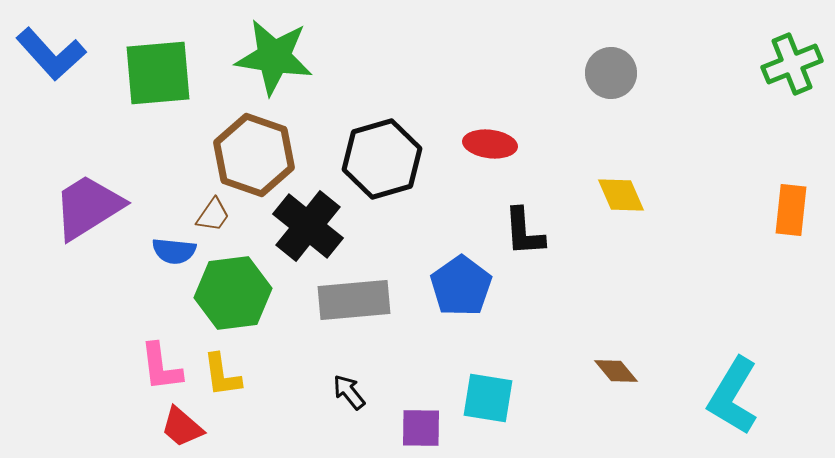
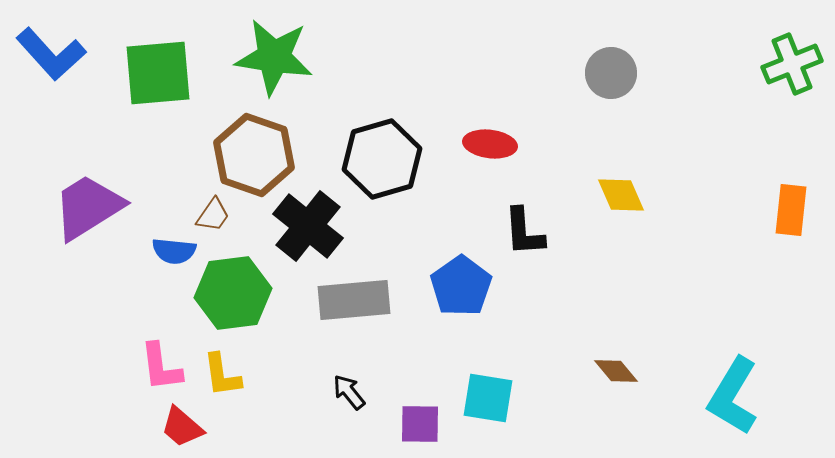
purple square: moved 1 px left, 4 px up
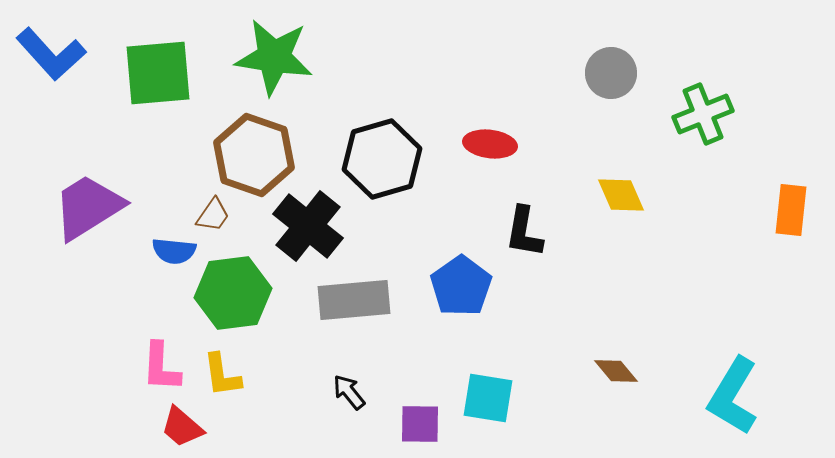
green cross: moved 89 px left, 50 px down
black L-shape: rotated 14 degrees clockwise
pink L-shape: rotated 10 degrees clockwise
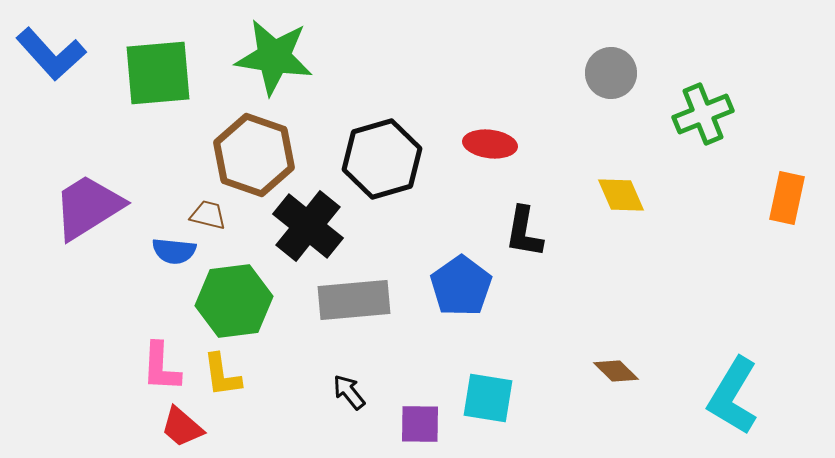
orange rectangle: moved 4 px left, 12 px up; rotated 6 degrees clockwise
brown trapezoid: moved 5 px left; rotated 111 degrees counterclockwise
green hexagon: moved 1 px right, 8 px down
brown diamond: rotated 6 degrees counterclockwise
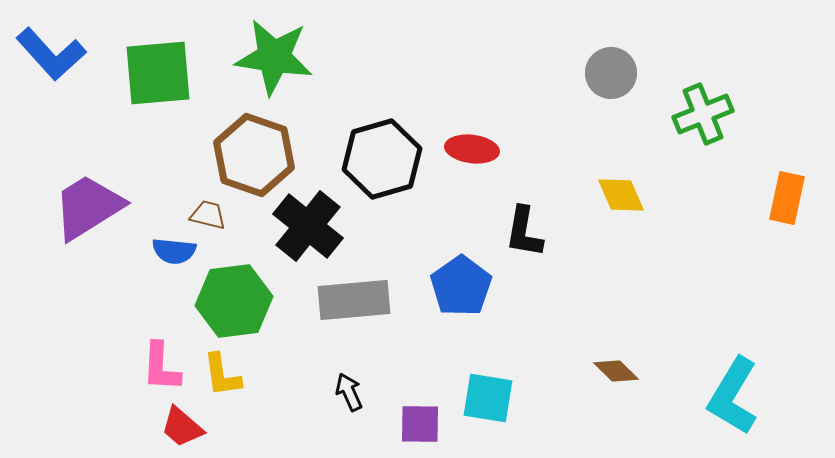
red ellipse: moved 18 px left, 5 px down
black arrow: rotated 15 degrees clockwise
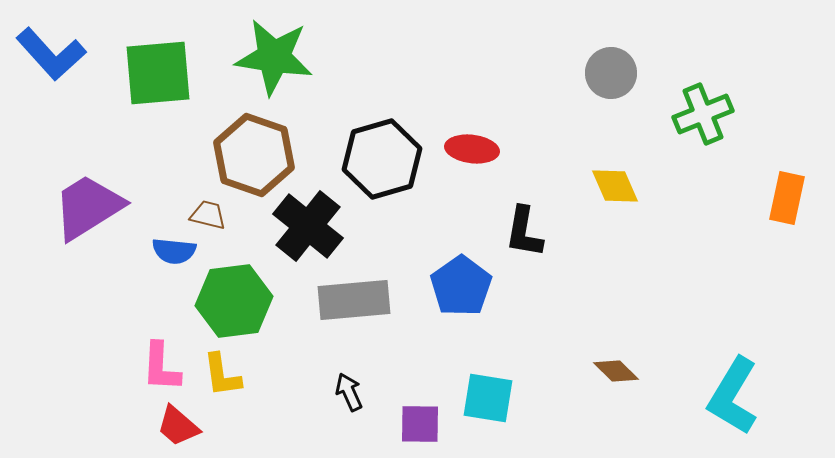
yellow diamond: moved 6 px left, 9 px up
red trapezoid: moved 4 px left, 1 px up
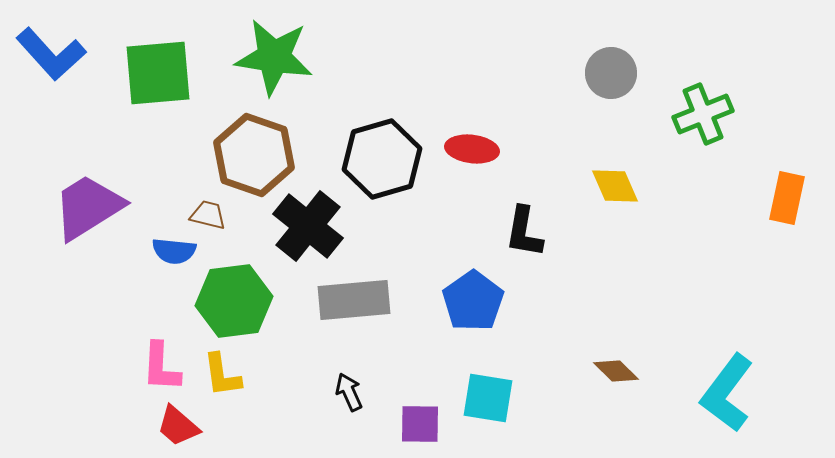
blue pentagon: moved 12 px right, 15 px down
cyan L-shape: moved 6 px left, 3 px up; rotated 6 degrees clockwise
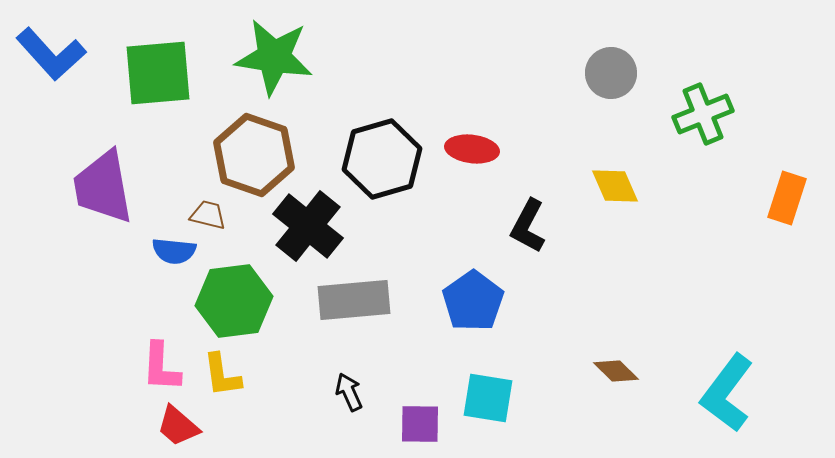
orange rectangle: rotated 6 degrees clockwise
purple trapezoid: moved 15 px right, 20 px up; rotated 68 degrees counterclockwise
black L-shape: moved 4 px right, 6 px up; rotated 18 degrees clockwise
